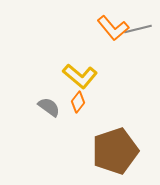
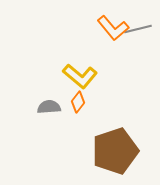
gray semicircle: rotated 40 degrees counterclockwise
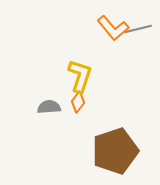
yellow L-shape: rotated 112 degrees counterclockwise
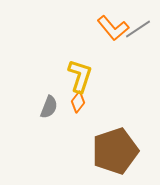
gray line: rotated 20 degrees counterclockwise
gray semicircle: rotated 115 degrees clockwise
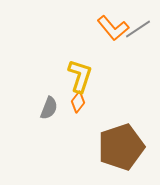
gray semicircle: moved 1 px down
brown pentagon: moved 6 px right, 4 px up
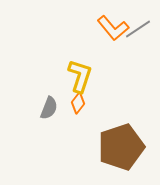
orange diamond: moved 1 px down
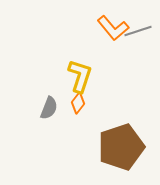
gray line: moved 2 px down; rotated 16 degrees clockwise
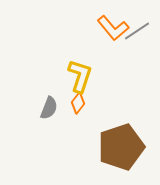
gray line: moved 1 px left; rotated 16 degrees counterclockwise
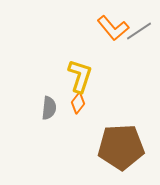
gray line: moved 2 px right
gray semicircle: rotated 15 degrees counterclockwise
brown pentagon: rotated 15 degrees clockwise
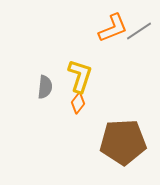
orange L-shape: rotated 72 degrees counterclockwise
gray semicircle: moved 4 px left, 21 px up
brown pentagon: moved 2 px right, 5 px up
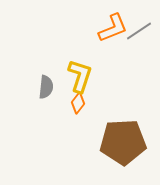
gray semicircle: moved 1 px right
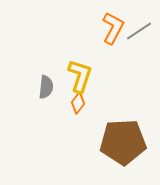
orange L-shape: rotated 40 degrees counterclockwise
